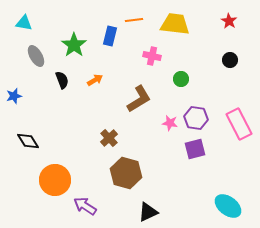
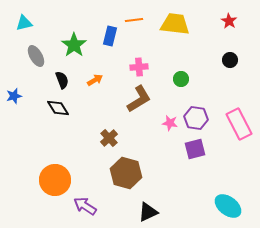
cyan triangle: rotated 24 degrees counterclockwise
pink cross: moved 13 px left, 11 px down; rotated 18 degrees counterclockwise
black diamond: moved 30 px right, 33 px up
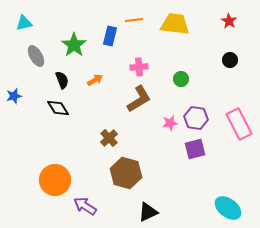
pink star: rotated 21 degrees counterclockwise
cyan ellipse: moved 2 px down
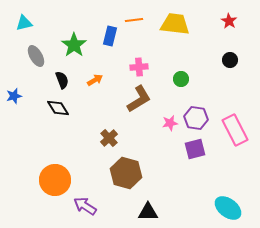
pink rectangle: moved 4 px left, 6 px down
black triangle: rotated 25 degrees clockwise
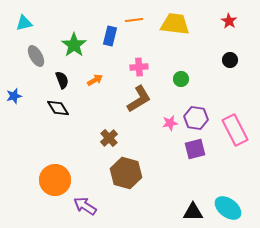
black triangle: moved 45 px right
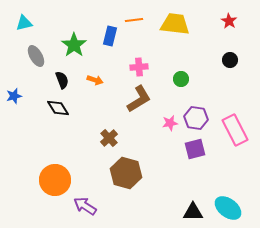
orange arrow: rotated 49 degrees clockwise
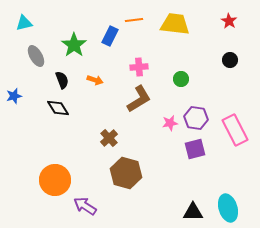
blue rectangle: rotated 12 degrees clockwise
cyan ellipse: rotated 36 degrees clockwise
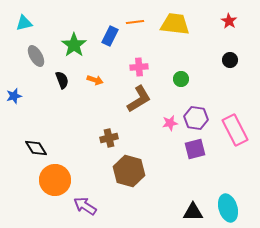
orange line: moved 1 px right, 2 px down
black diamond: moved 22 px left, 40 px down
brown cross: rotated 30 degrees clockwise
brown hexagon: moved 3 px right, 2 px up
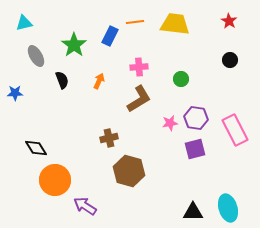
orange arrow: moved 4 px right, 1 px down; rotated 84 degrees counterclockwise
blue star: moved 1 px right, 3 px up; rotated 14 degrees clockwise
